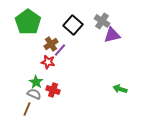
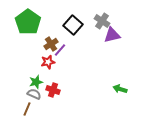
red star: rotated 24 degrees counterclockwise
green star: rotated 24 degrees clockwise
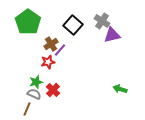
red cross: rotated 24 degrees clockwise
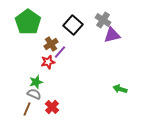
gray cross: moved 1 px right, 1 px up
purple line: moved 2 px down
red cross: moved 1 px left, 17 px down
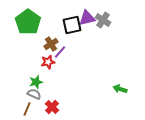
black square: moved 1 px left; rotated 36 degrees clockwise
purple triangle: moved 25 px left, 17 px up
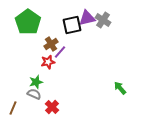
green arrow: moved 1 px up; rotated 32 degrees clockwise
brown line: moved 14 px left, 1 px up
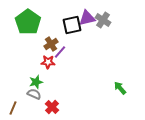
red star: rotated 16 degrees clockwise
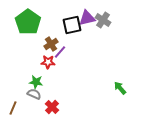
green star: rotated 24 degrees clockwise
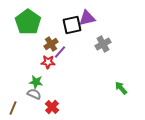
gray cross: moved 24 px down; rotated 28 degrees clockwise
green arrow: moved 1 px right
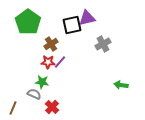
purple line: moved 10 px down
green star: moved 6 px right
green arrow: moved 3 px up; rotated 40 degrees counterclockwise
